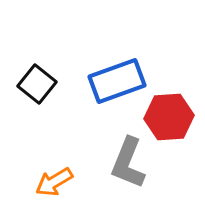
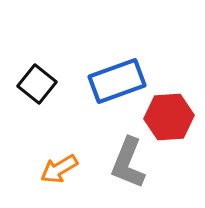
orange arrow: moved 5 px right, 13 px up
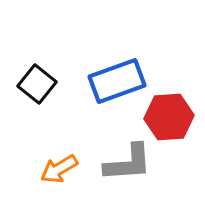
gray L-shape: rotated 116 degrees counterclockwise
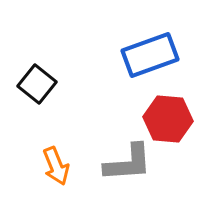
blue rectangle: moved 33 px right, 26 px up
red hexagon: moved 1 px left, 2 px down; rotated 9 degrees clockwise
orange arrow: moved 3 px left, 3 px up; rotated 81 degrees counterclockwise
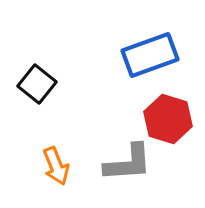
red hexagon: rotated 12 degrees clockwise
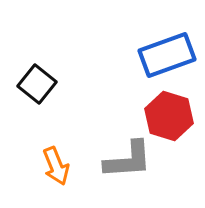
blue rectangle: moved 17 px right
red hexagon: moved 1 px right, 3 px up
gray L-shape: moved 3 px up
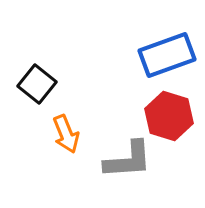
orange arrow: moved 10 px right, 32 px up
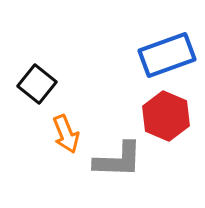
red hexagon: moved 3 px left; rotated 6 degrees clockwise
gray L-shape: moved 10 px left; rotated 6 degrees clockwise
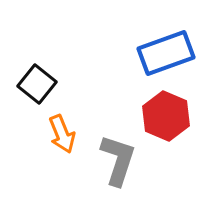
blue rectangle: moved 1 px left, 2 px up
orange arrow: moved 4 px left
gray L-shape: rotated 74 degrees counterclockwise
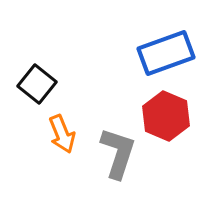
gray L-shape: moved 7 px up
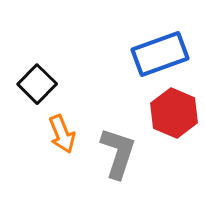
blue rectangle: moved 6 px left, 1 px down
black square: rotated 6 degrees clockwise
red hexagon: moved 8 px right, 3 px up
